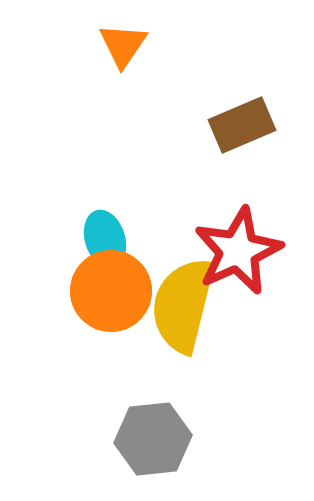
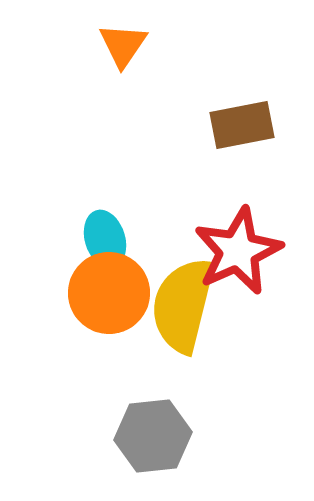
brown rectangle: rotated 12 degrees clockwise
orange circle: moved 2 px left, 2 px down
gray hexagon: moved 3 px up
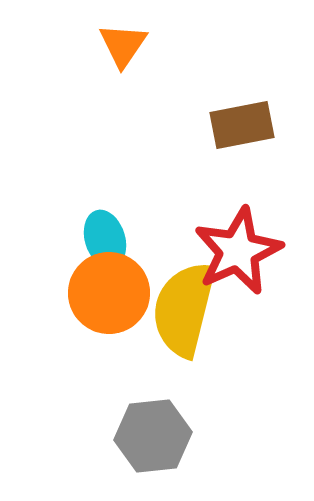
yellow semicircle: moved 1 px right, 4 px down
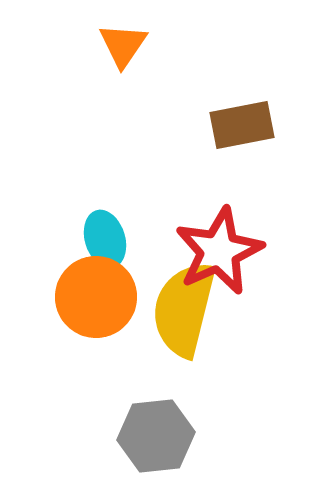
red star: moved 19 px left
orange circle: moved 13 px left, 4 px down
gray hexagon: moved 3 px right
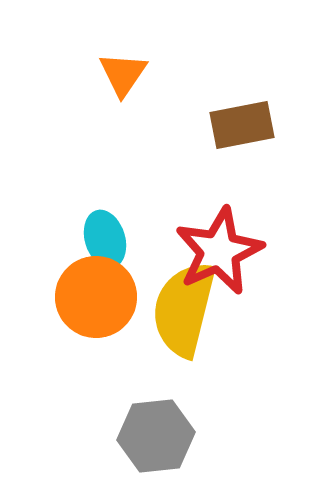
orange triangle: moved 29 px down
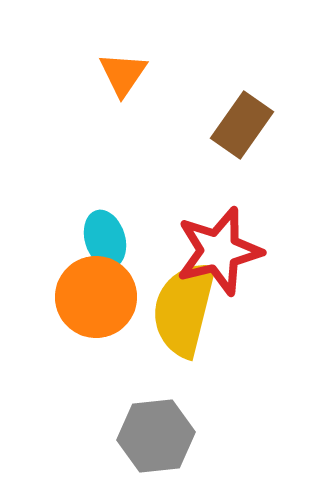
brown rectangle: rotated 44 degrees counterclockwise
red star: rotated 10 degrees clockwise
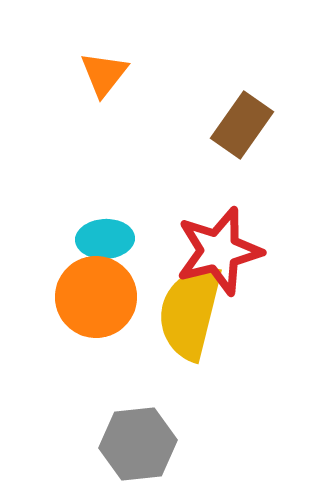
orange triangle: moved 19 px left; rotated 4 degrees clockwise
cyan ellipse: rotated 76 degrees counterclockwise
yellow semicircle: moved 6 px right, 3 px down
gray hexagon: moved 18 px left, 8 px down
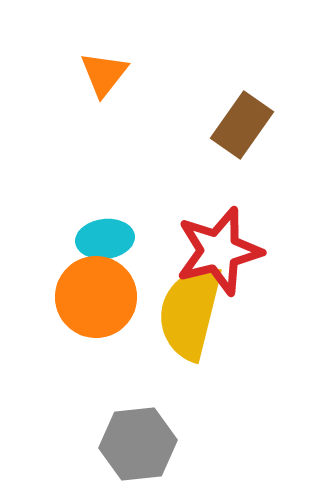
cyan ellipse: rotated 4 degrees counterclockwise
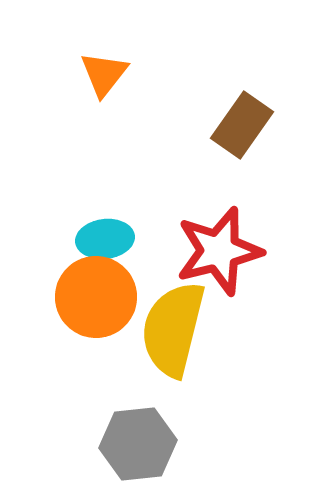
yellow semicircle: moved 17 px left, 17 px down
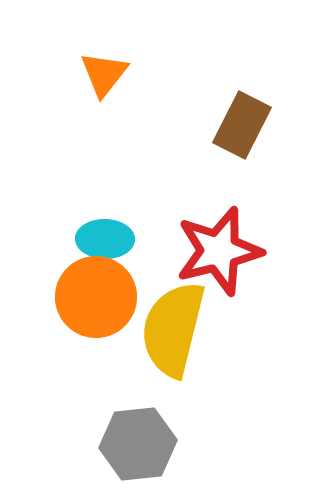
brown rectangle: rotated 8 degrees counterclockwise
cyan ellipse: rotated 8 degrees clockwise
